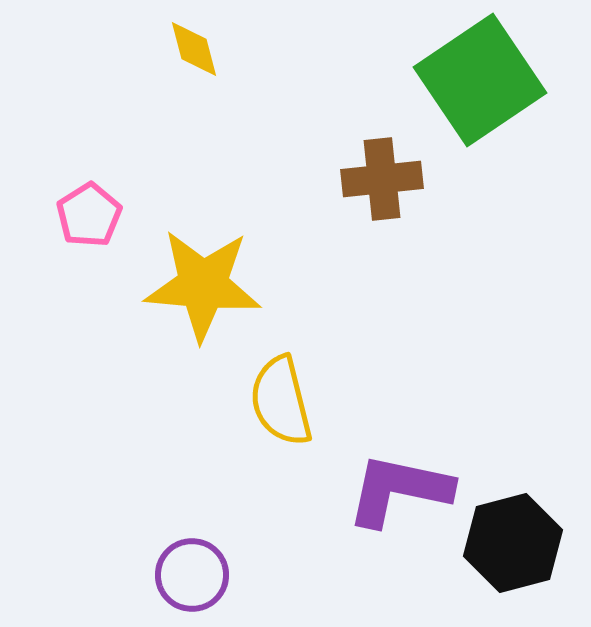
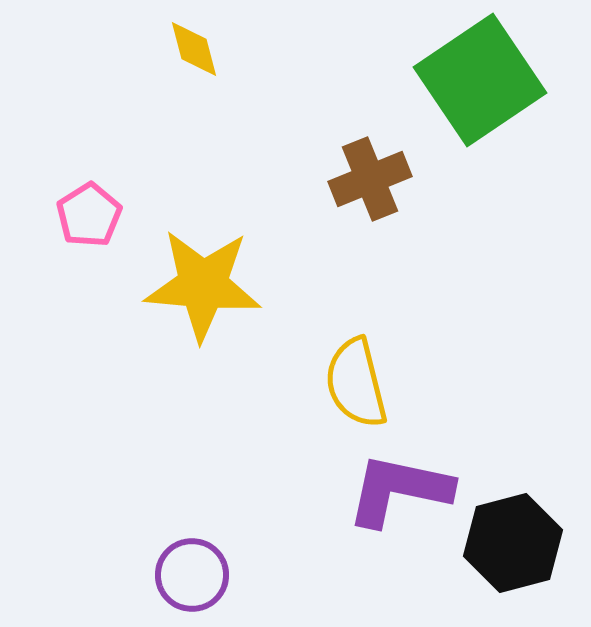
brown cross: moved 12 px left; rotated 16 degrees counterclockwise
yellow semicircle: moved 75 px right, 18 px up
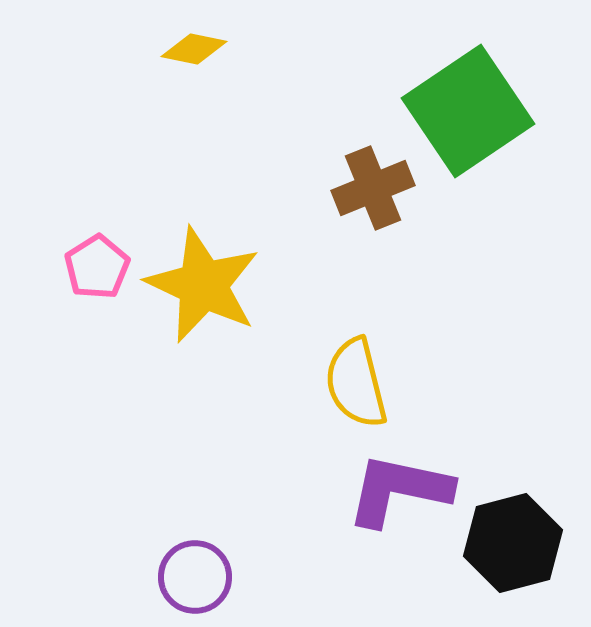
yellow diamond: rotated 64 degrees counterclockwise
green square: moved 12 px left, 31 px down
brown cross: moved 3 px right, 9 px down
pink pentagon: moved 8 px right, 52 px down
yellow star: rotated 20 degrees clockwise
purple circle: moved 3 px right, 2 px down
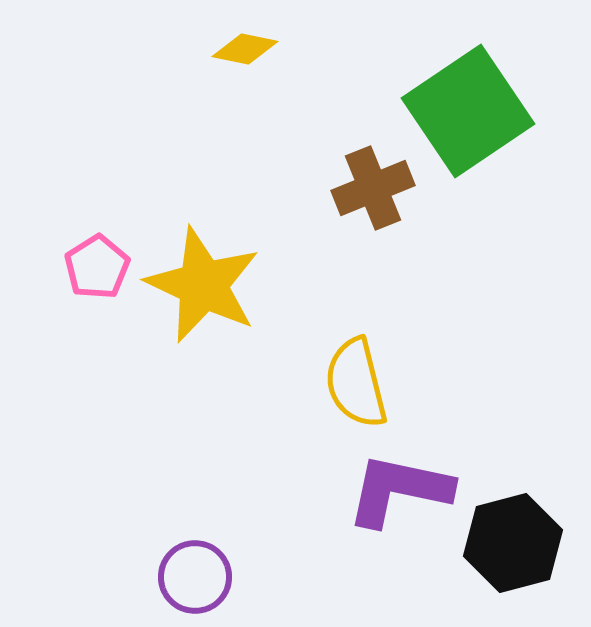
yellow diamond: moved 51 px right
